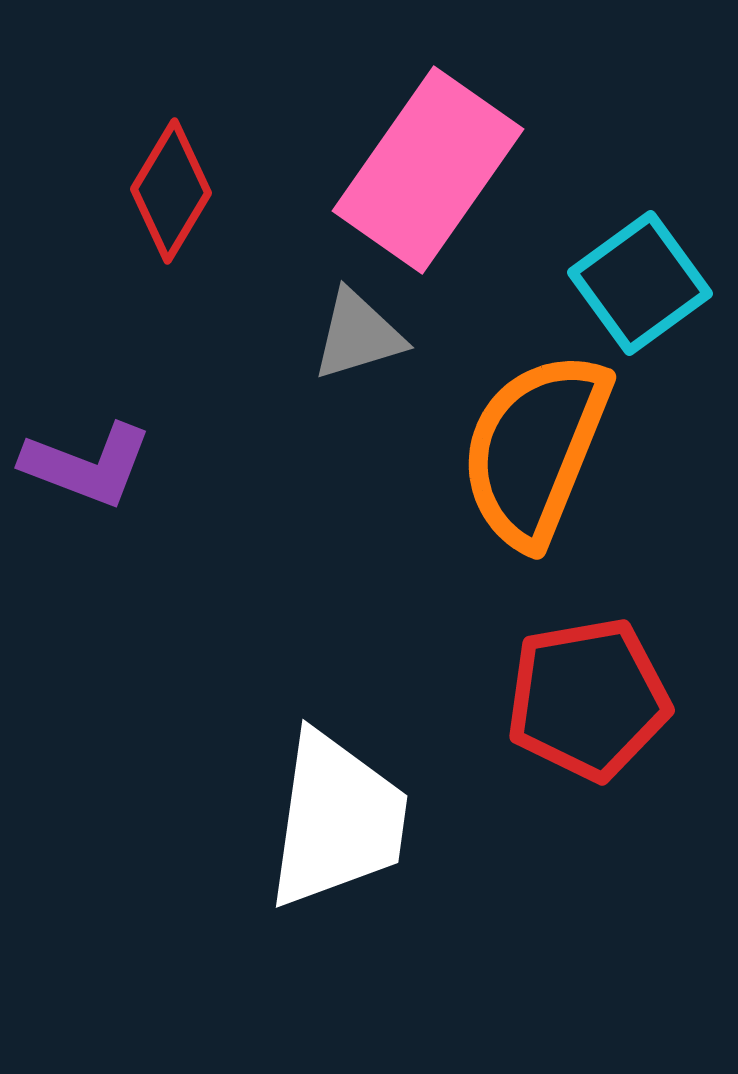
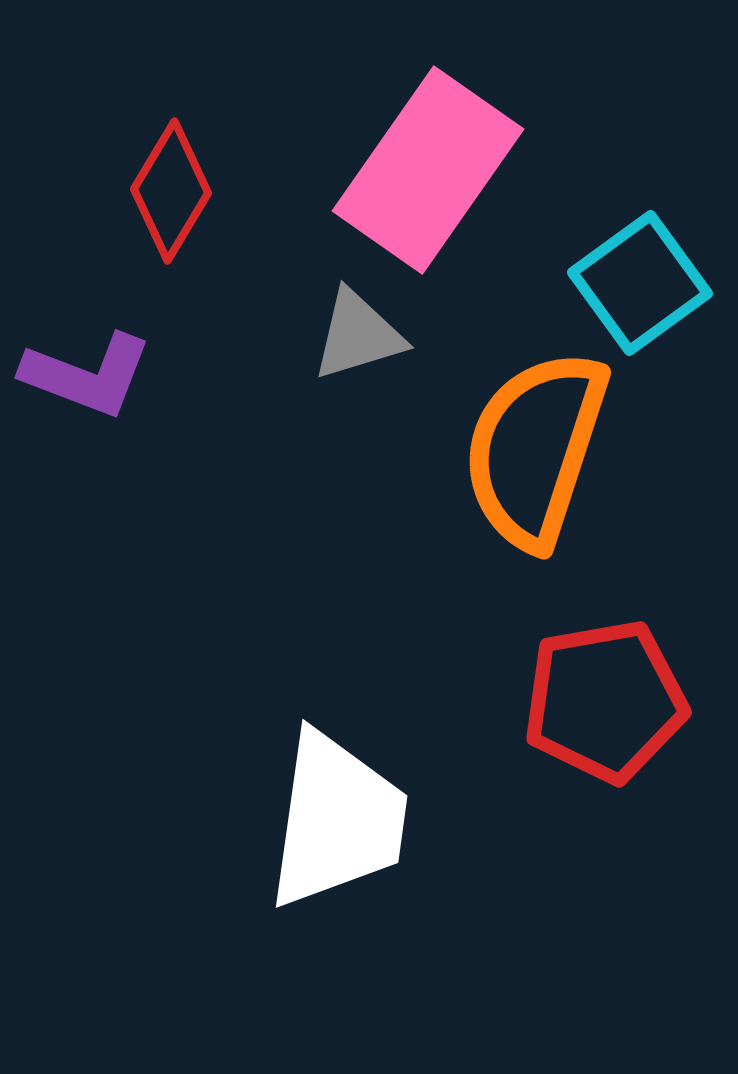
orange semicircle: rotated 4 degrees counterclockwise
purple L-shape: moved 90 px up
red pentagon: moved 17 px right, 2 px down
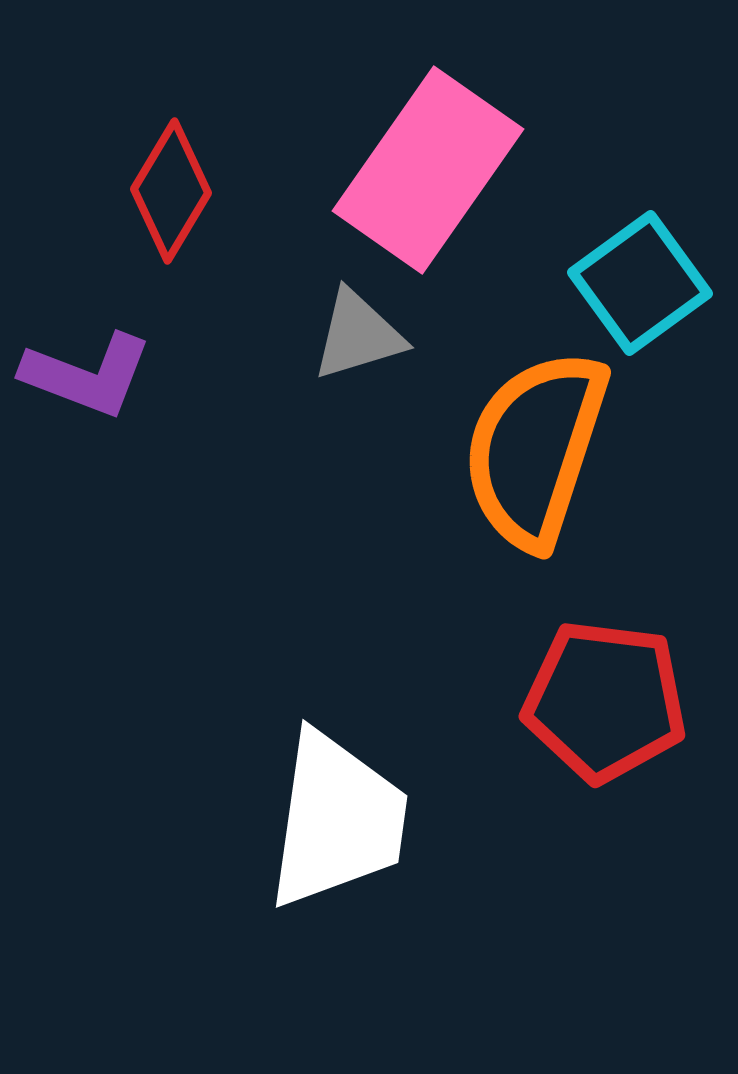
red pentagon: rotated 17 degrees clockwise
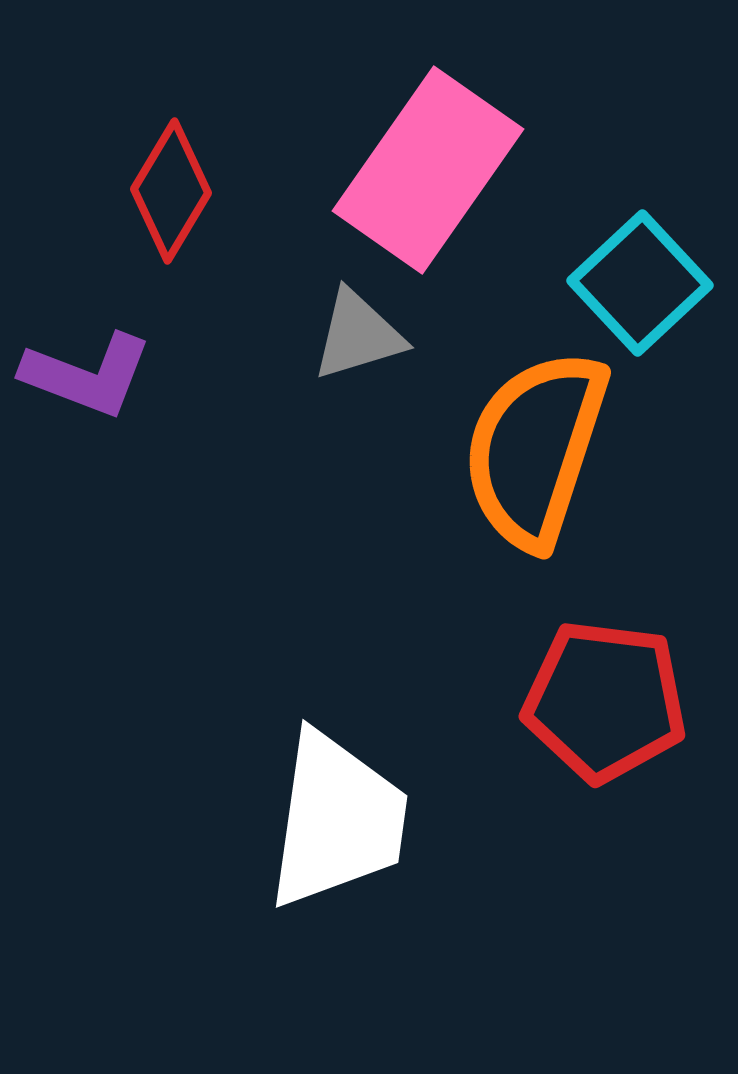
cyan square: rotated 7 degrees counterclockwise
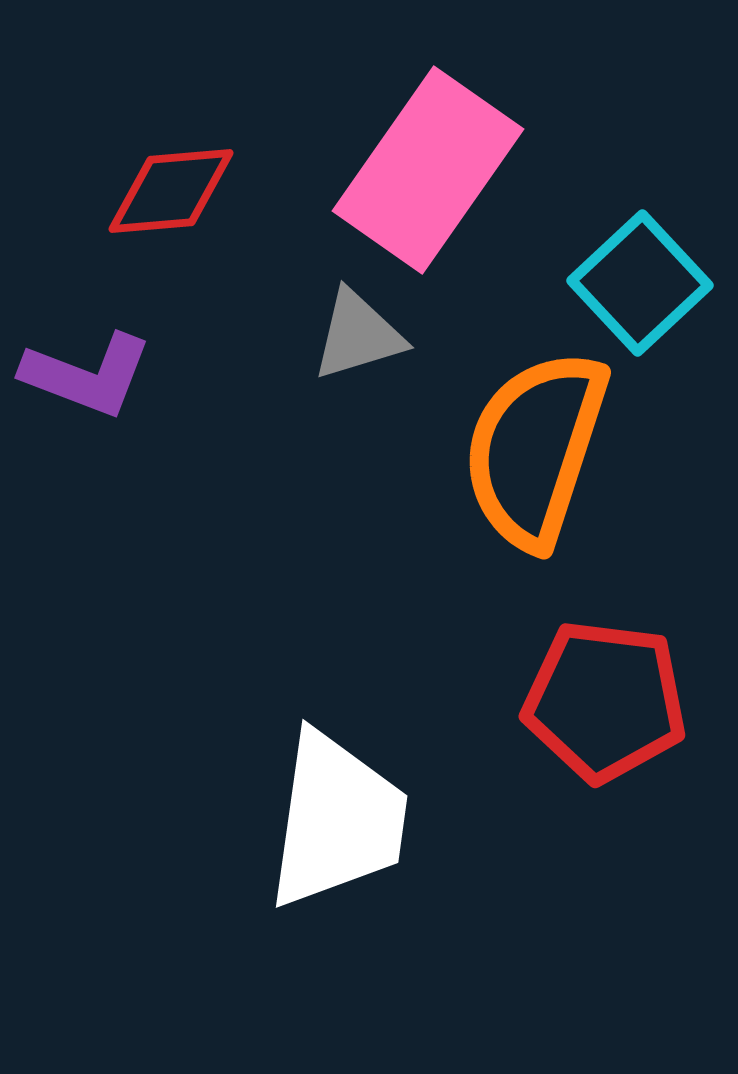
red diamond: rotated 54 degrees clockwise
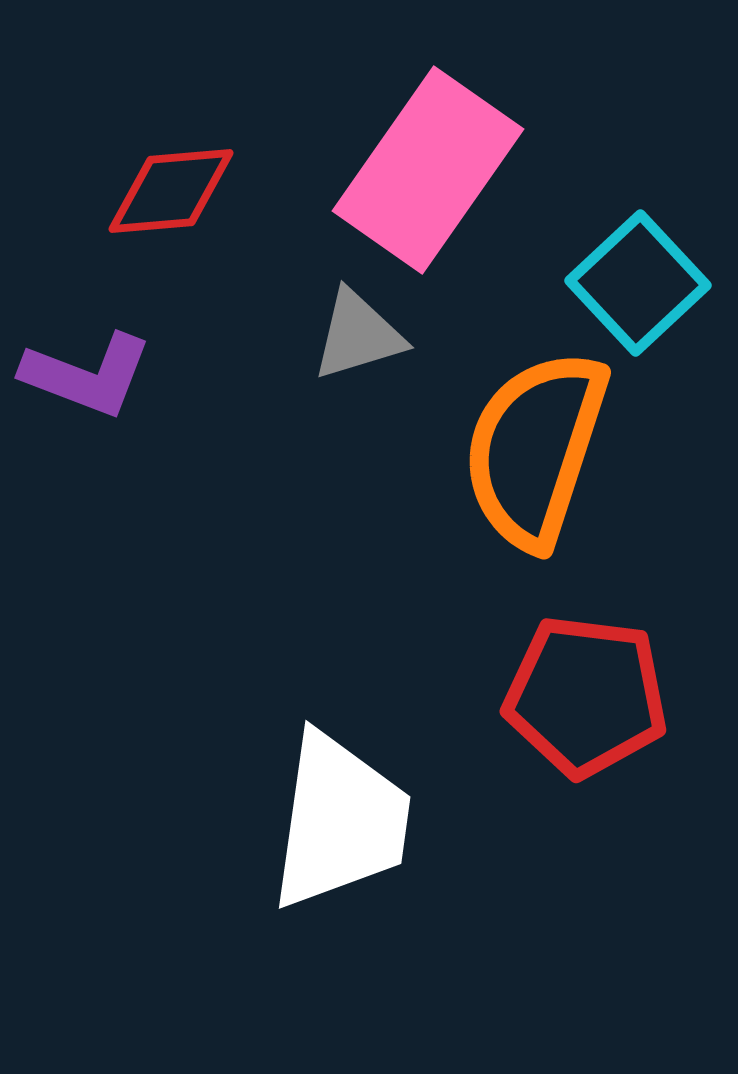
cyan square: moved 2 px left
red pentagon: moved 19 px left, 5 px up
white trapezoid: moved 3 px right, 1 px down
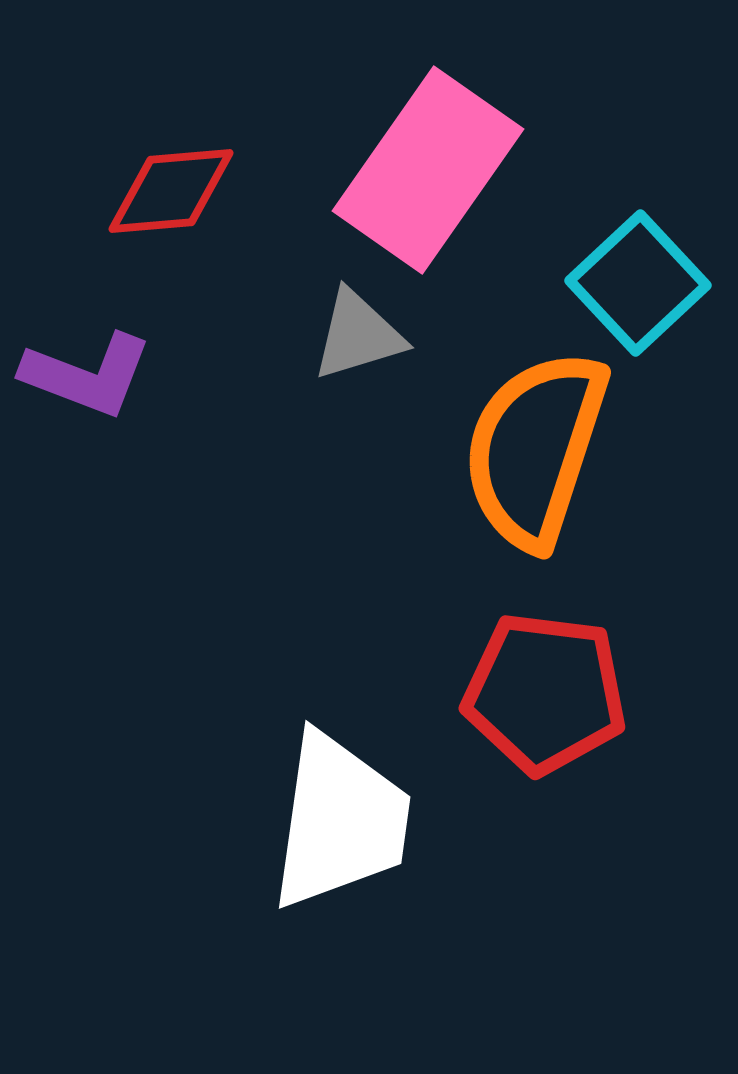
red pentagon: moved 41 px left, 3 px up
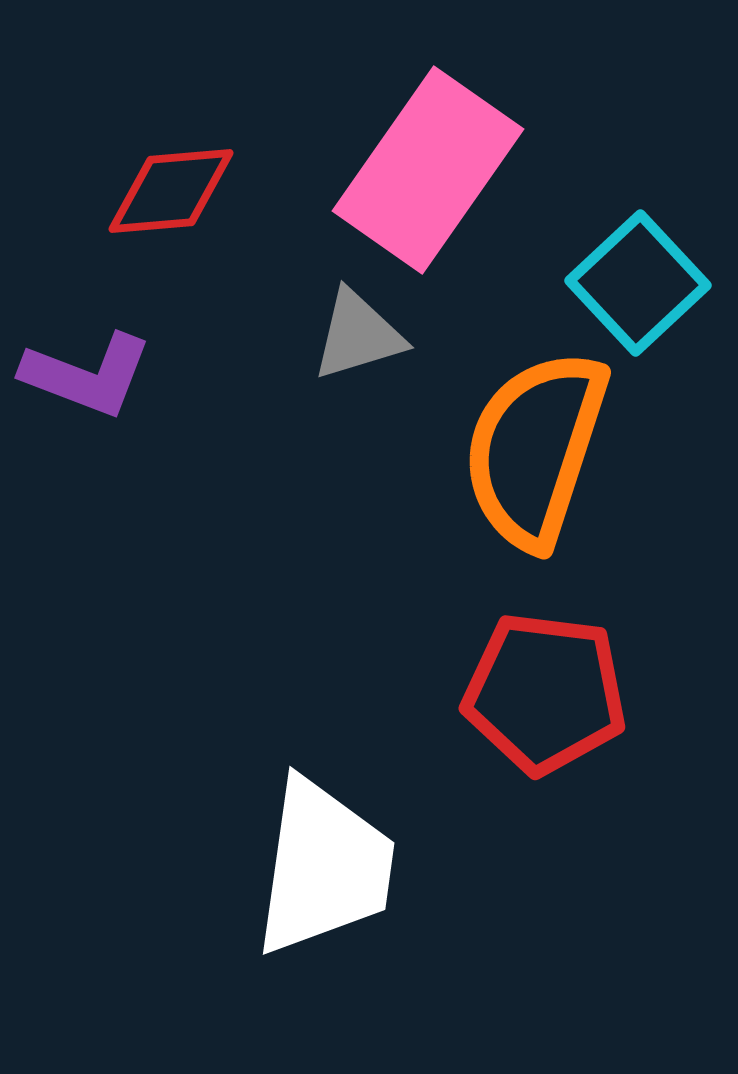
white trapezoid: moved 16 px left, 46 px down
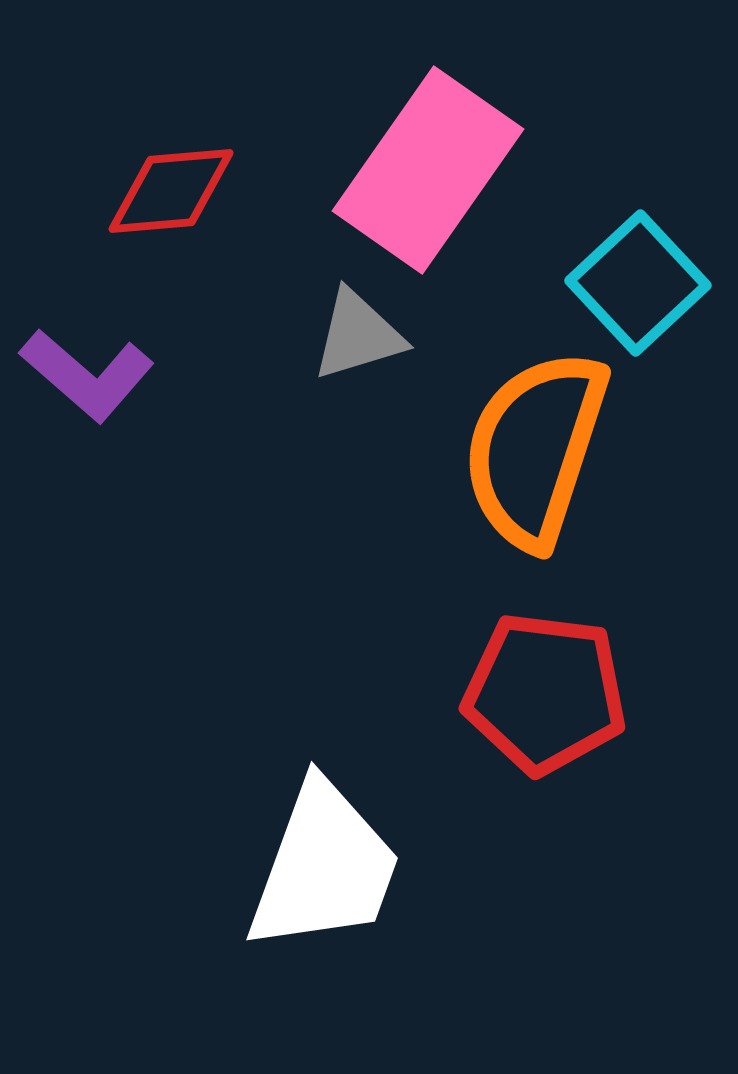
purple L-shape: rotated 20 degrees clockwise
white trapezoid: rotated 12 degrees clockwise
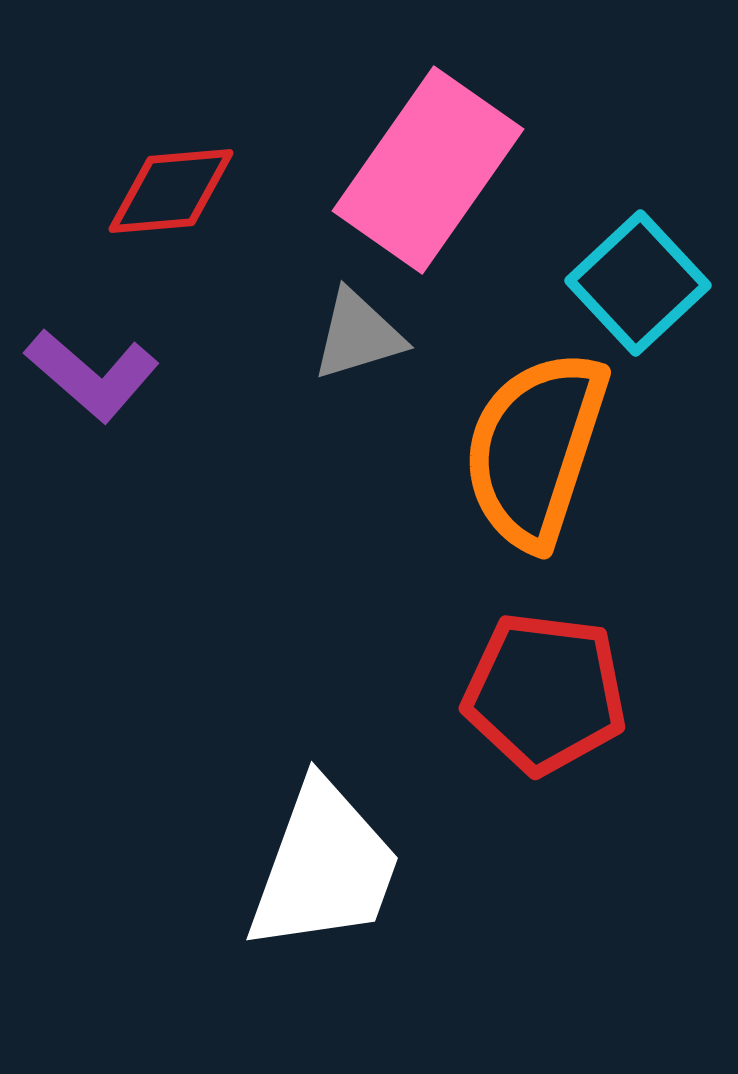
purple L-shape: moved 5 px right
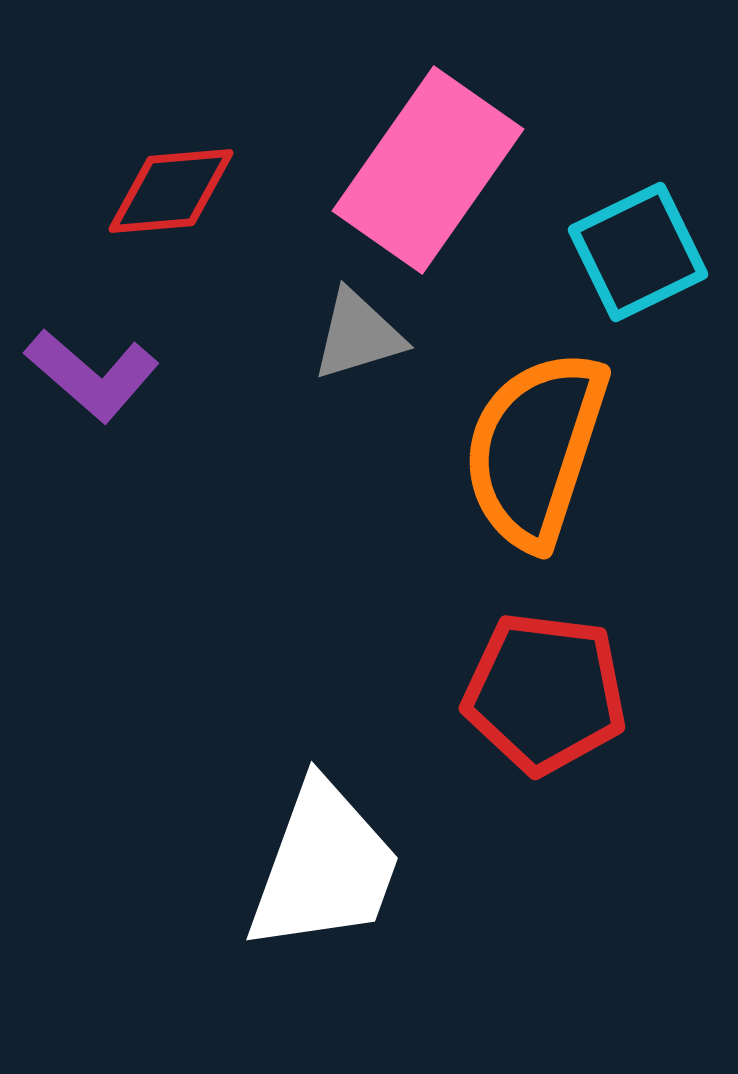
cyan square: moved 31 px up; rotated 17 degrees clockwise
